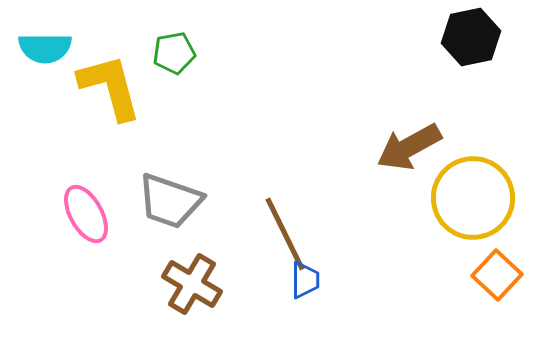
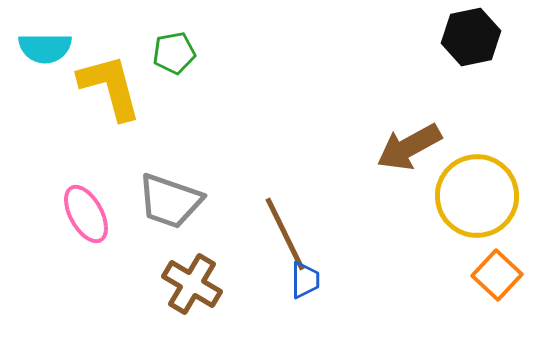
yellow circle: moved 4 px right, 2 px up
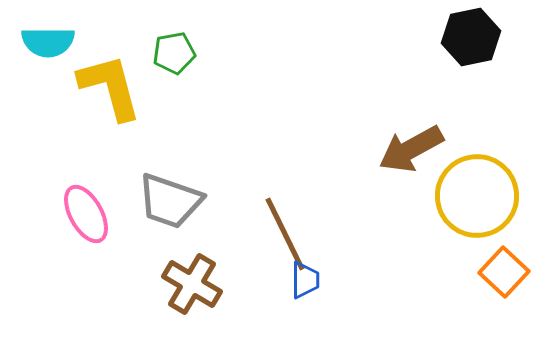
cyan semicircle: moved 3 px right, 6 px up
brown arrow: moved 2 px right, 2 px down
orange square: moved 7 px right, 3 px up
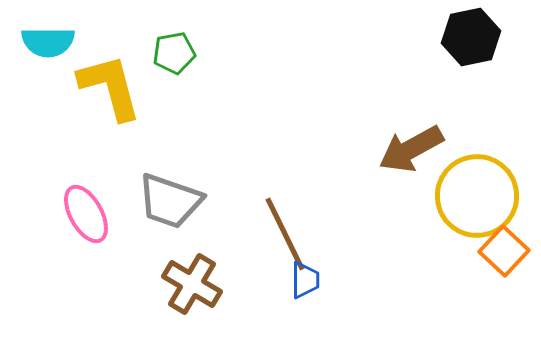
orange square: moved 21 px up
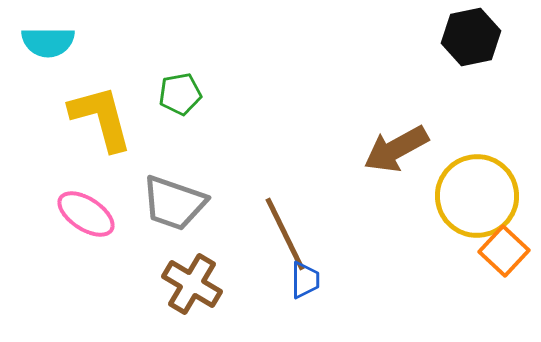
green pentagon: moved 6 px right, 41 px down
yellow L-shape: moved 9 px left, 31 px down
brown arrow: moved 15 px left
gray trapezoid: moved 4 px right, 2 px down
pink ellipse: rotated 28 degrees counterclockwise
